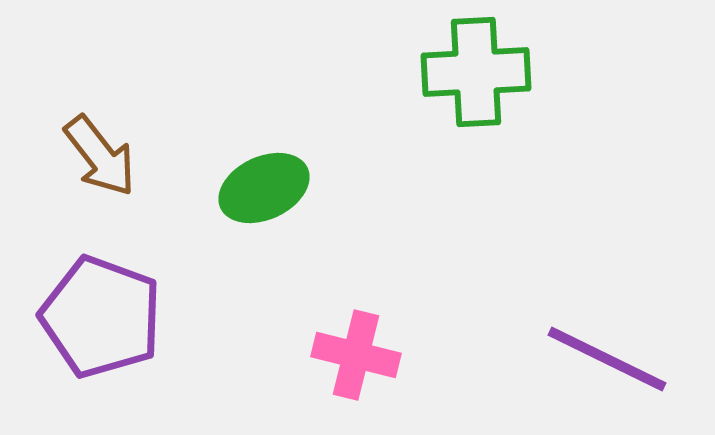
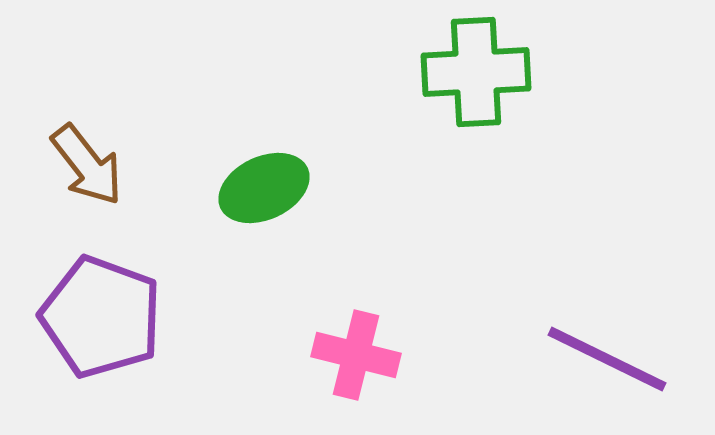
brown arrow: moved 13 px left, 9 px down
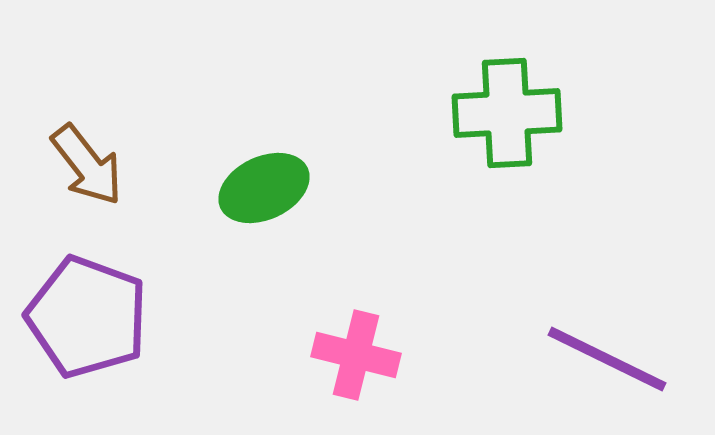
green cross: moved 31 px right, 41 px down
purple pentagon: moved 14 px left
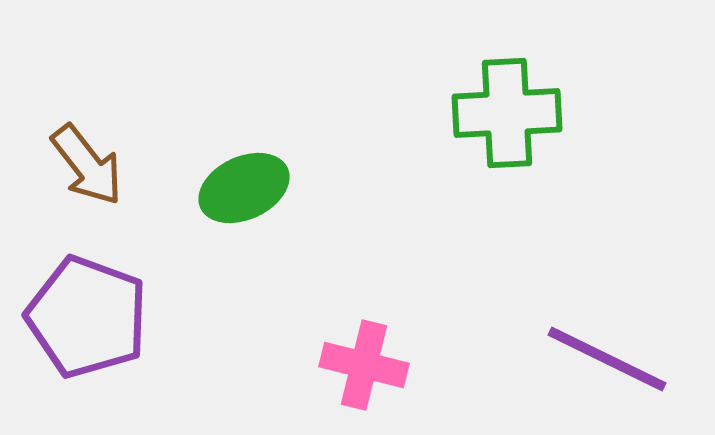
green ellipse: moved 20 px left
pink cross: moved 8 px right, 10 px down
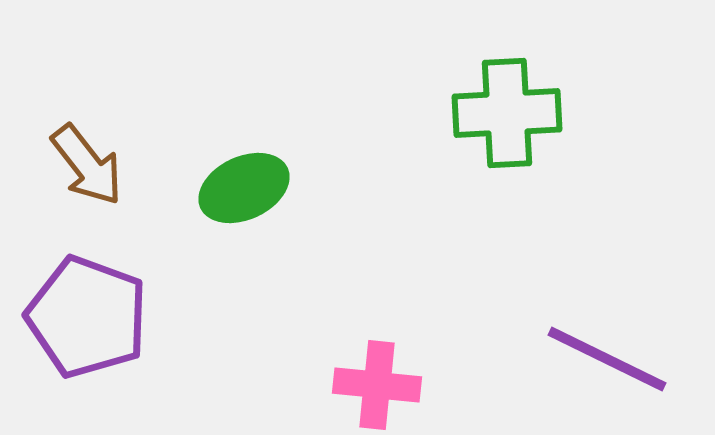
pink cross: moved 13 px right, 20 px down; rotated 8 degrees counterclockwise
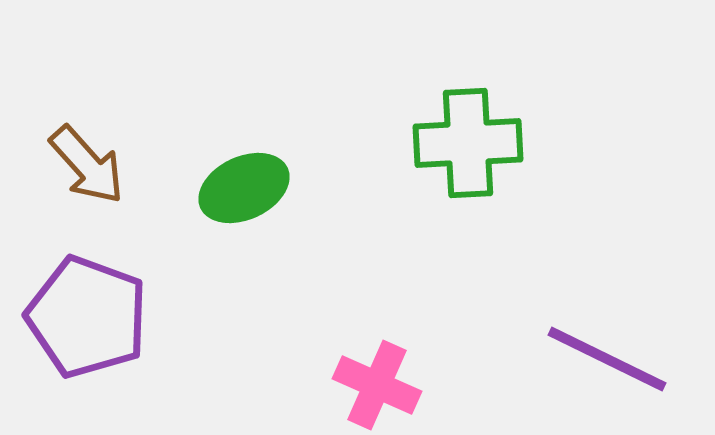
green cross: moved 39 px left, 30 px down
brown arrow: rotated 4 degrees counterclockwise
pink cross: rotated 18 degrees clockwise
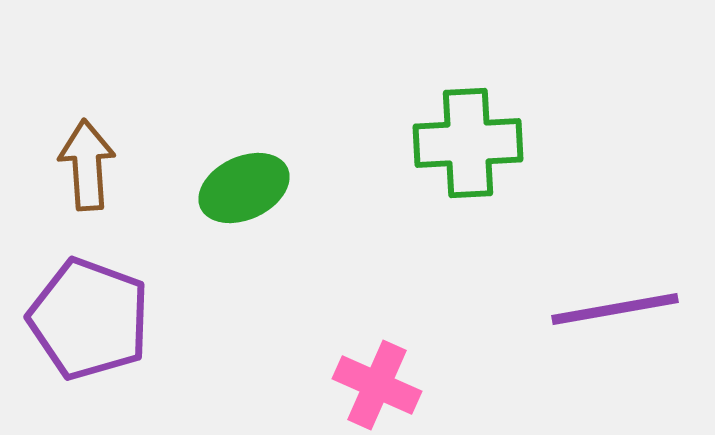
brown arrow: rotated 142 degrees counterclockwise
purple pentagon: moved 2 px right, 2 px down
purple line: moved 8 px right, 50 px up; rotated 36 degrees counterclockwise
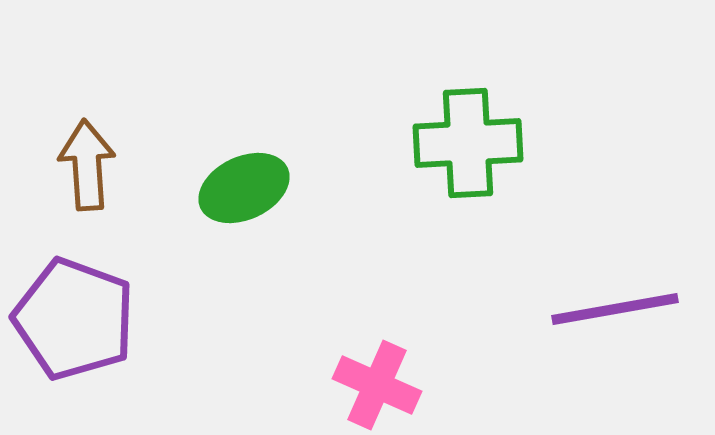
purple pentagon: moved 15 px left
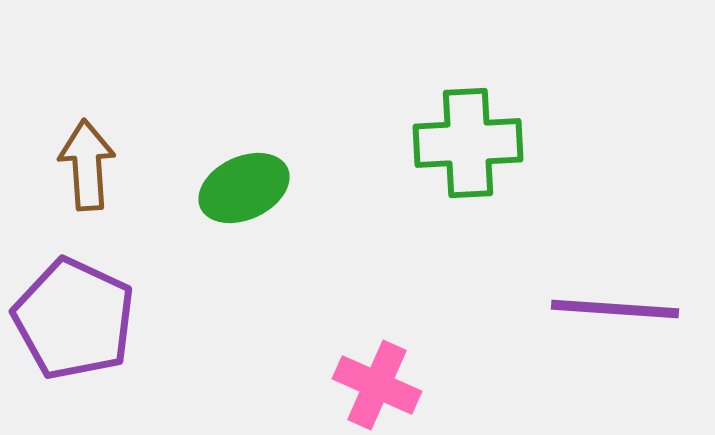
purple line: rotated 14 degrees clockwise
purple pentagon: rotated 5 degrees clockwise
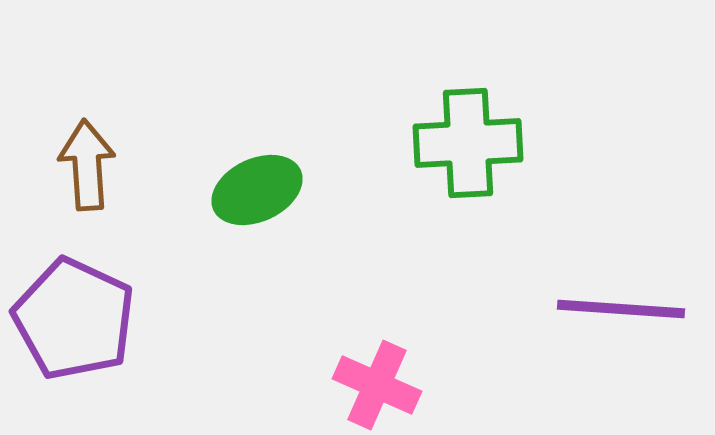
green ellipse: moved 13 px right, 2 px down
purple line: moved 6 px right
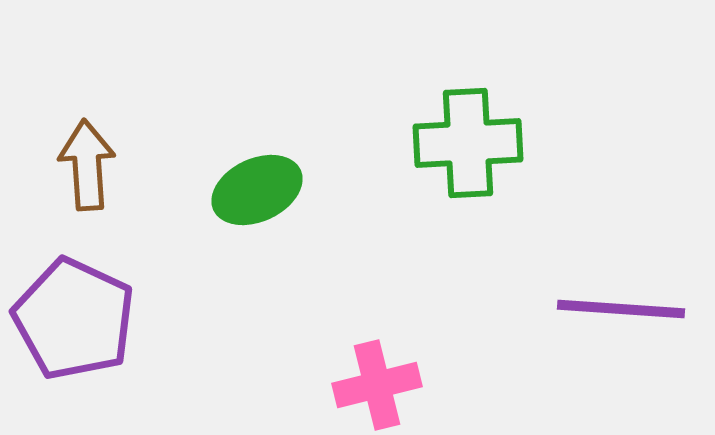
pink cross: rotated 38 degrees counterclockwise
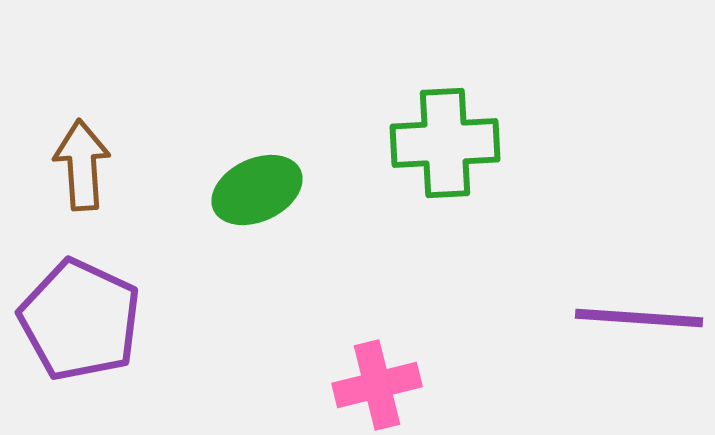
green cross: moved 23 px left
brown arrow: moved 5 px left
purple line: moved 18 px right, 9 px down
purple pentagon: moved 6 px right, 1 px down
